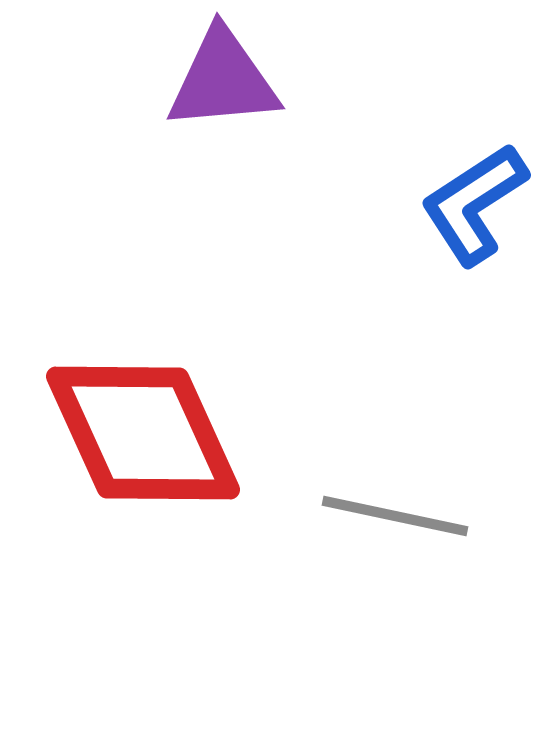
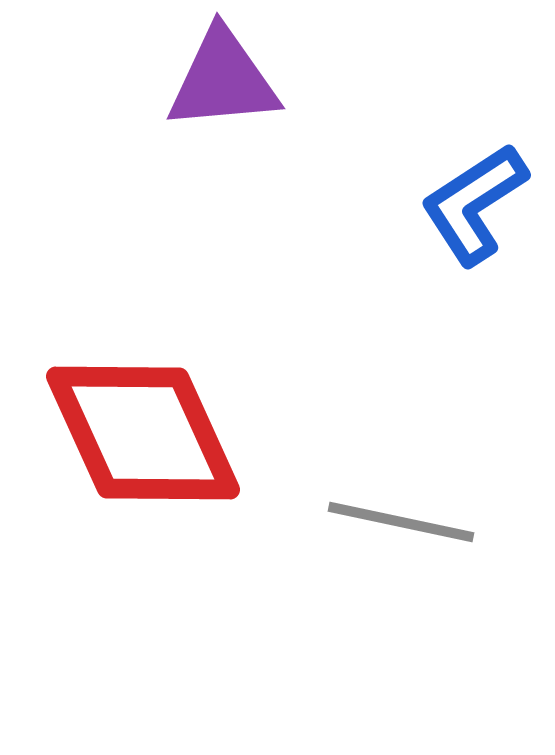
gray line: moved 6 px right, 6 px down
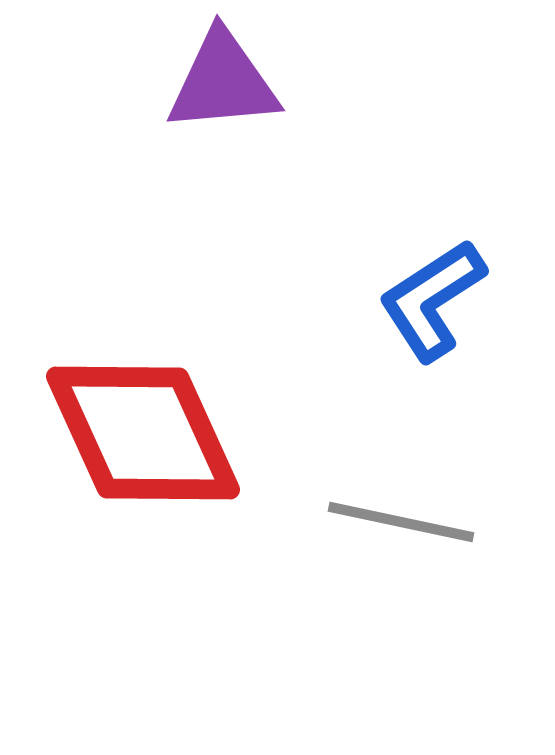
purple triangle: moved 2 px down
blue L-shape: moved 42 px left, 96 px down
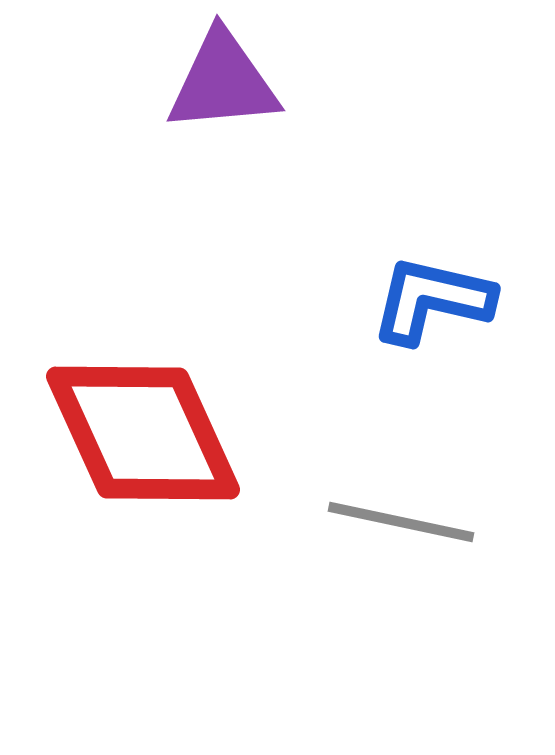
blue L-shape: rotated 46 degrees clockwise
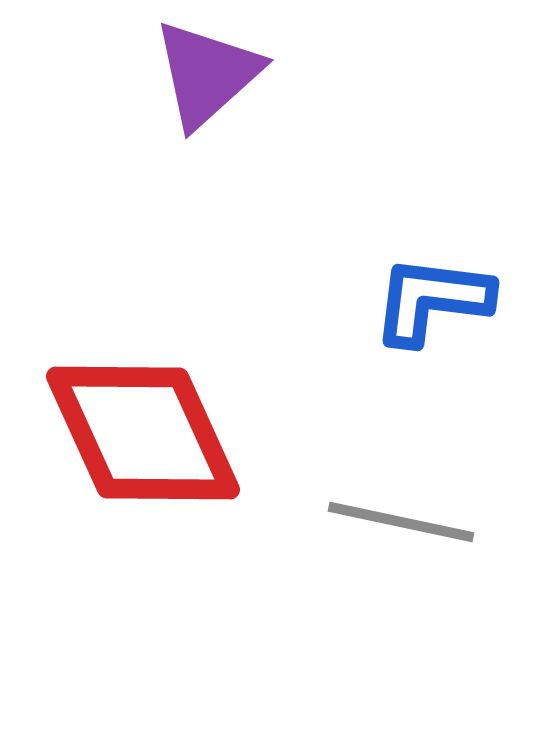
purple triangle: moved 16 px left, 8 px up; rotated 37 degrees counterclockwise
blue L-shape: rotated 6 degrees counterclockwise
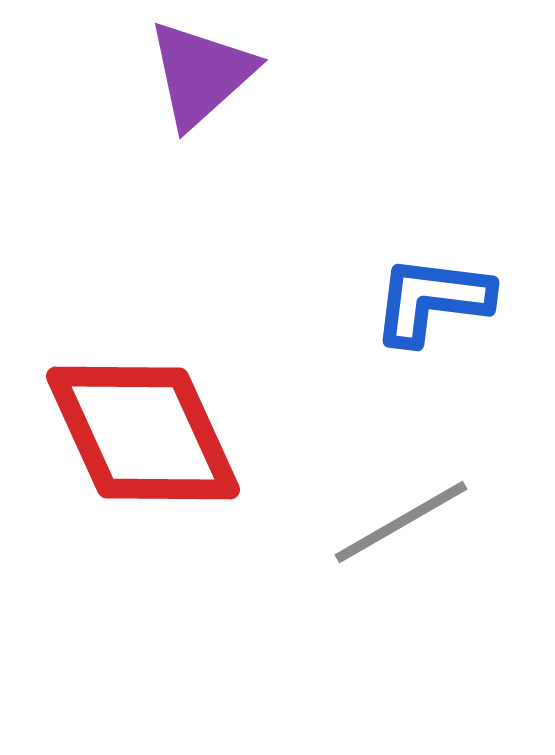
purple triangle: moved 6 px left
gray line: rotated 42 degrees counterclockwise
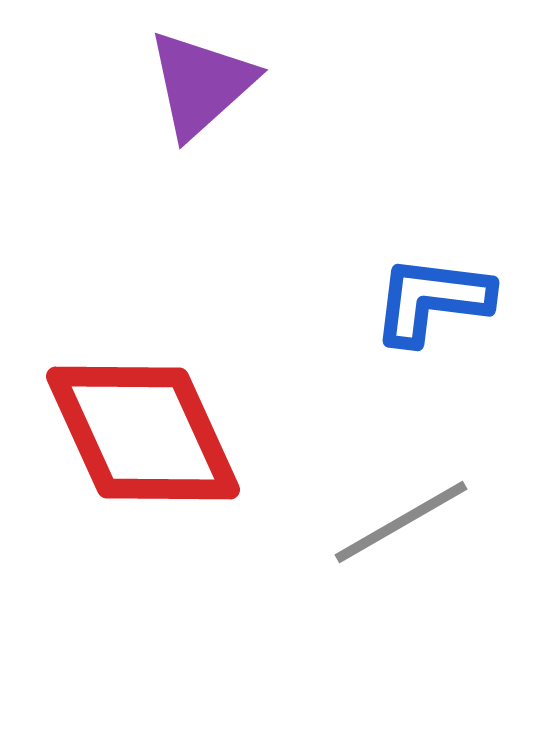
purple triangle: moved 10 px down
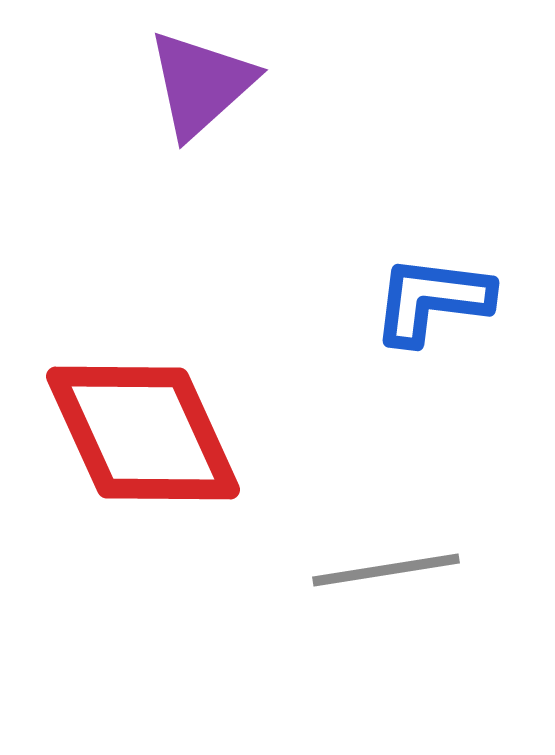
gray line: moved 15 px left, 48 px down; rotated 21 degrees clockwise
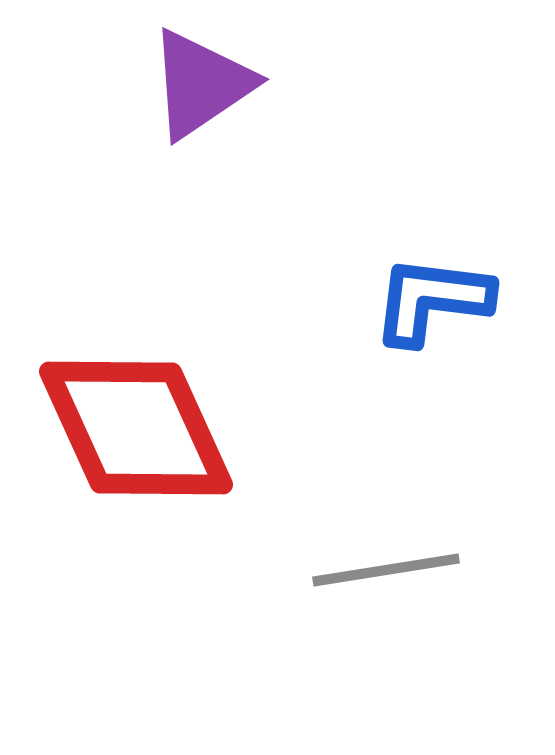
purple triangle: rotated 8 degrees clockwise
red diamond: moved 7 px left, 5 px up
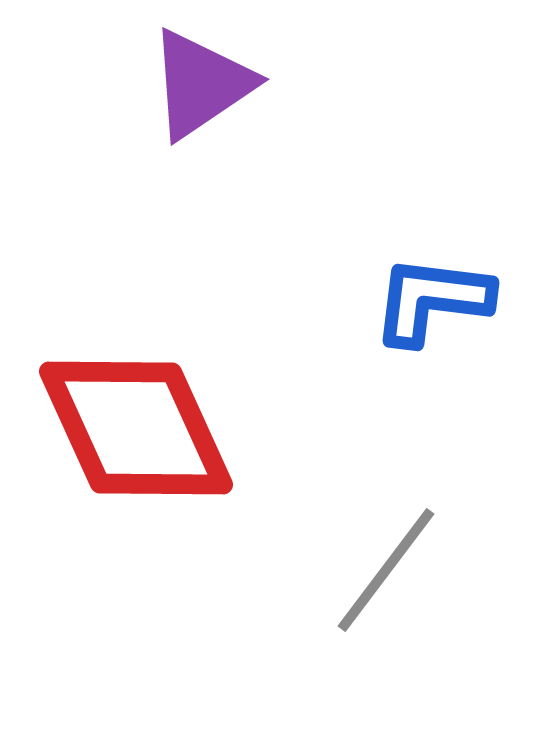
gray line: rotated 44 degrees counterclockwise
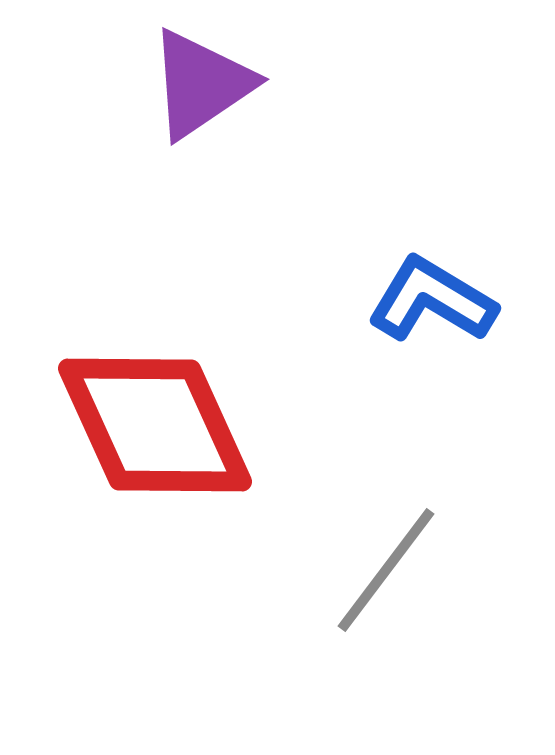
blue L-shape: rotated 24 degrees clockwise
red diamond: moved 19 px right, 3 px up
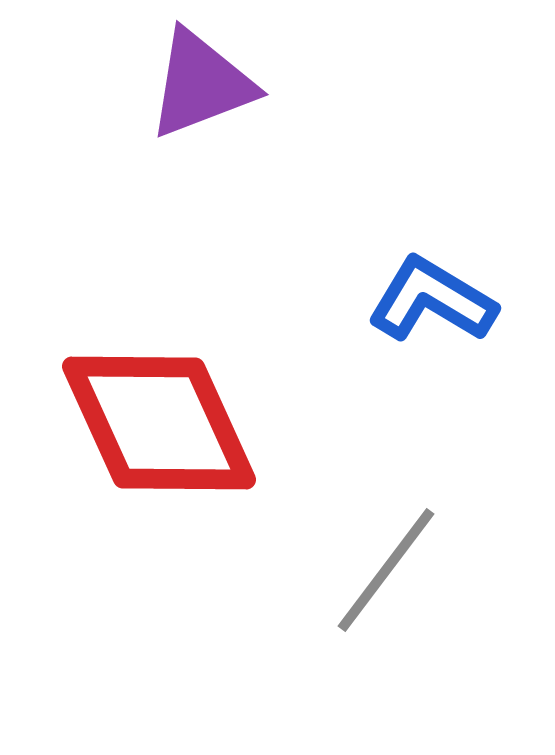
purple triangle: rotated 13 degrees clockwise
red diamond: moved 4 px right, 2 px up
